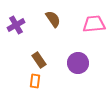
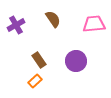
purple circle: moved 2 px left, 2 px up
orange rectangle: rotated 40 degrees clockwise
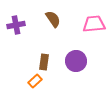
purple cross: rotated 18 degrees clockwise
brown rectangle: moved 5 px right, 2 px down; rotated 42 degrees clockwise
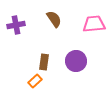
brown semicircle: moved 1 px right
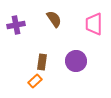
pink trapezoid: rotated 85 degrees counterclockwise
brown rectangle: moved 2 px left
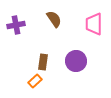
brown rectangle: moved 1 px right
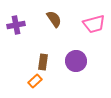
pink trapezoid: rotated 105 degrees counterclockwise
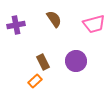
brown rectangle: rotated 35 degrees counterclockwise
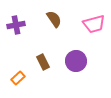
orange rectangle: moved 17 px left, 3 px up
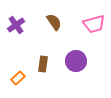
brown semicircle: moved 3 px down
purple cross: rotated 24 degrees counterclockwise
brown rectangle: moved 2 px down; rotated 35 degrees clockwise
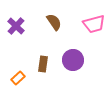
purple cross: moved 1 px down; rotated 12 degrees counterclockwise
purple circle: moved 3 px left, 1 px up
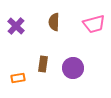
brown semicircle: rotated 144 degrees counterclockwise
purple circle: moved 8 px down
orange rectangle: rotated 32 degrees clockwise
